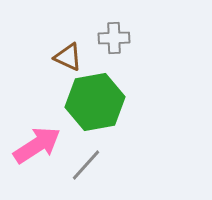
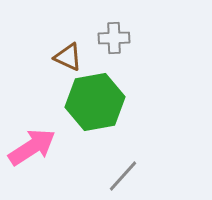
pink arrow: moved 5 px left, 2 px down
gray line: moved 37 px right, 11 px down
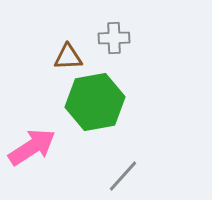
brown triangle: rotated 28 degrees counterclockwise
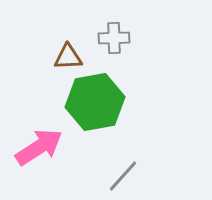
pink arrow: moved 7 px right
